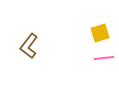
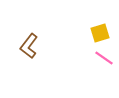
pink line: rotated 42 degrees clockwise
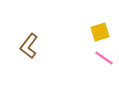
yellow square: moved 1 px up
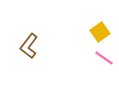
yellow square: rotated 18 degrees counterclockwise
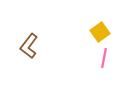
pink line: rotated 66 degrees clockwise
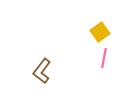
brown L-shape: moved 13 px right, 25 px down
